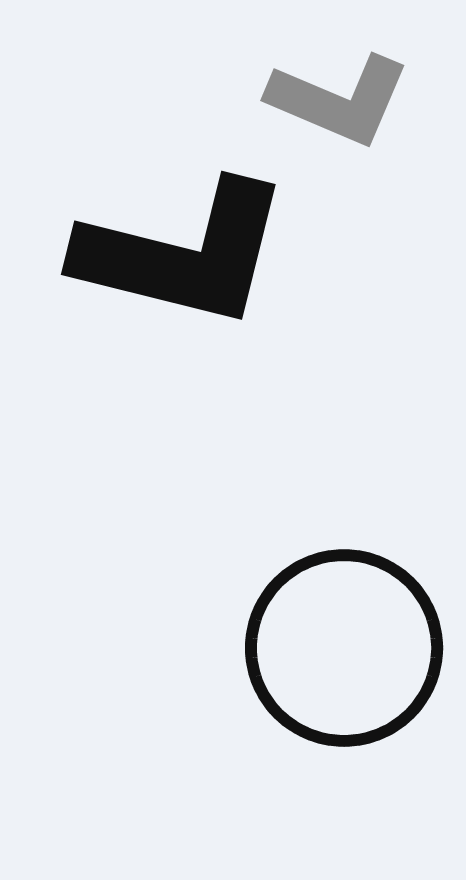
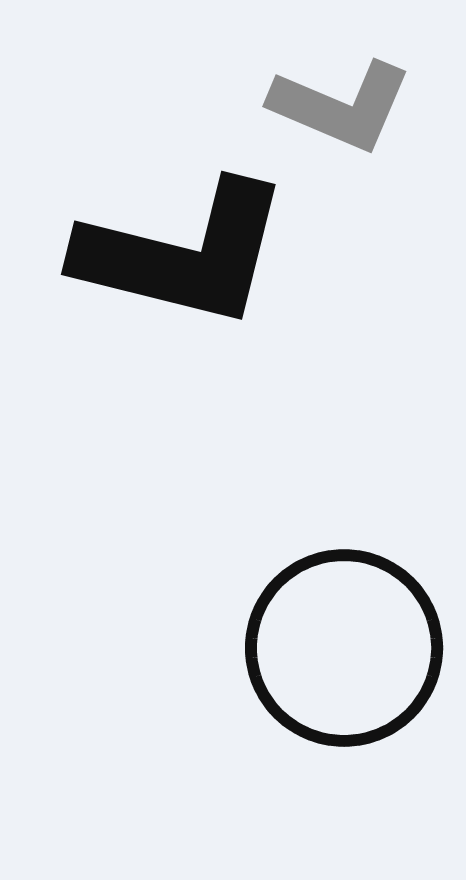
gray L-shape: moved 2 px right, 6 px down
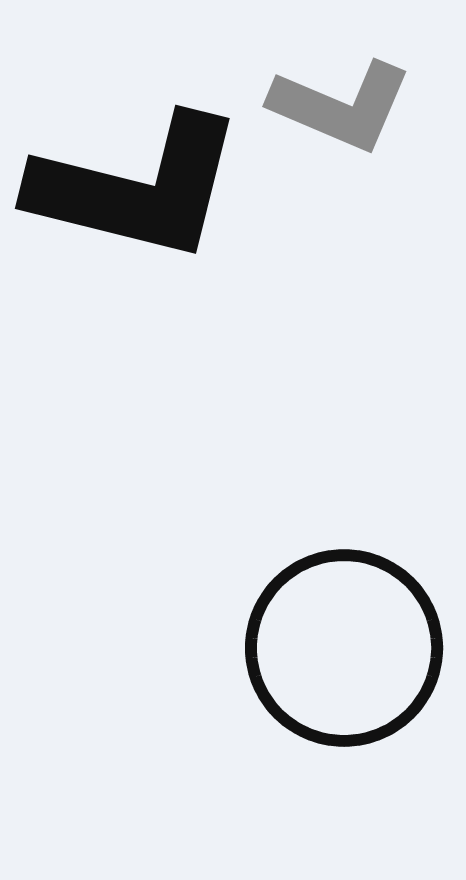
black L-shape: moved 46 px left, 66 px up
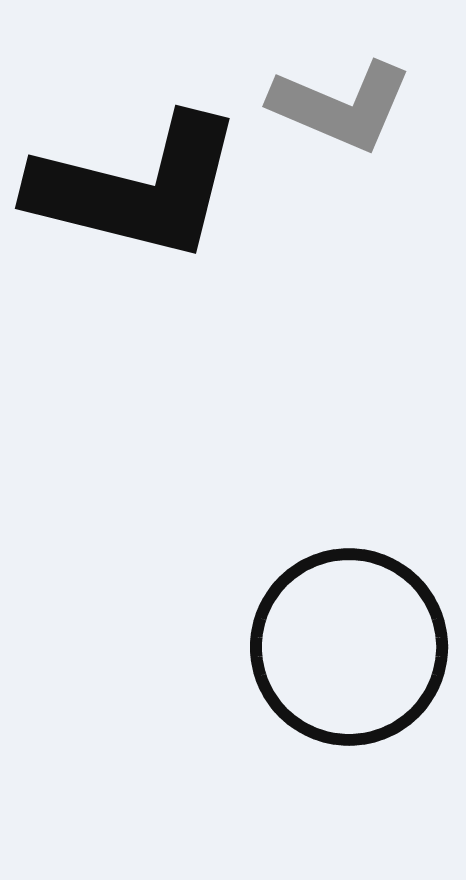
black circle: moved 5 px right, 1 px up
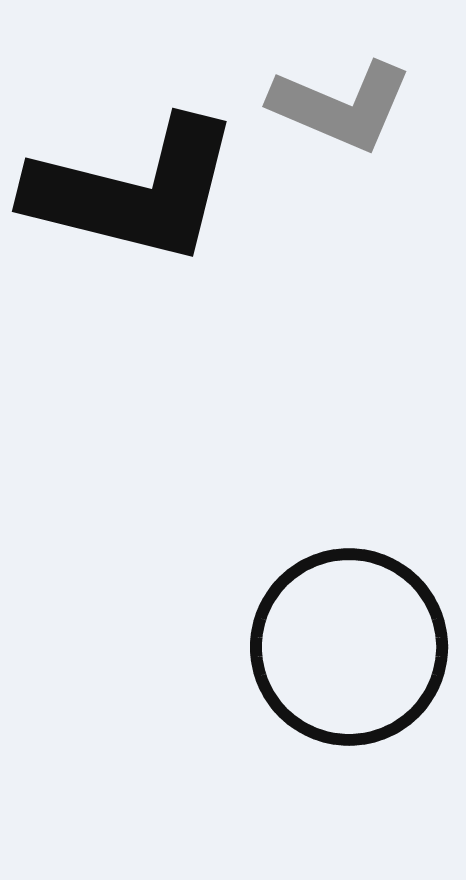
black L-shape: moved 3 px left, 3 px down
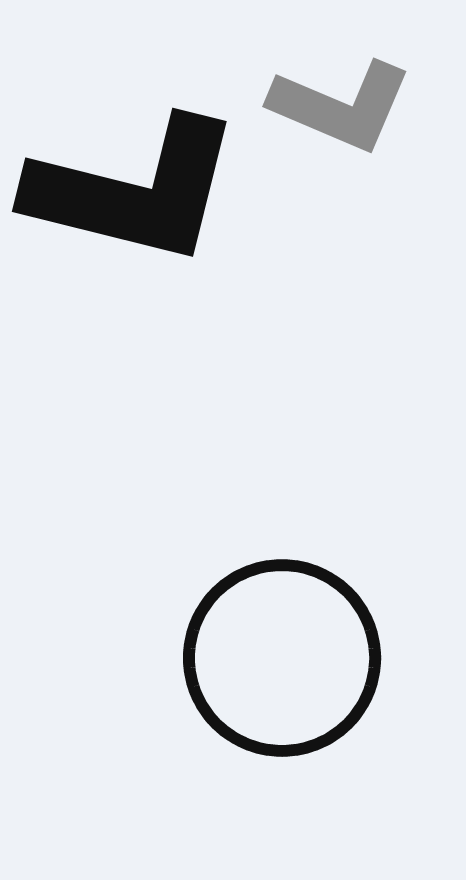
black circle: moved 67 px left, 11 px down
